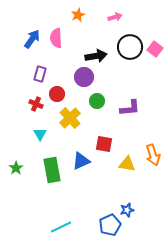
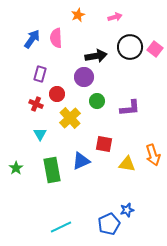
blue pentagon: moved 1 px left, 1 px up
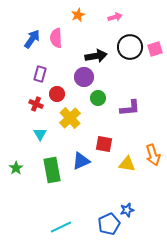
pink square: rotated 35 degrees clockwise
green circle: moved 1 px right, 3 px up
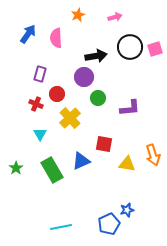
blue arrow: moved 4 px left, 5 px up
green rectangle: rotated 20 degrees counterclockwise
cyan line: rotated 15 degrees clockwise
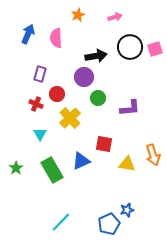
blue arrow: rotated 12 degrees counterclockwise
cyan line: moved 5 px up; rotated 35 degrees counterclockwise
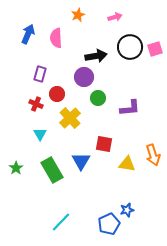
blue triangle: rotated 36 degrees counterclockwise
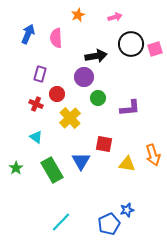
black circle: moved 1 px right, 3 px up
cyan triangle: moved 4 px left, 3 px down; rotated 24 degrees counterclockwise
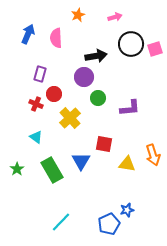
red circle: moved 3 px left
green star: moved 1 px right, 1 px down
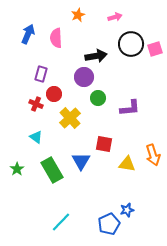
purple rectangle: moved 1 px right
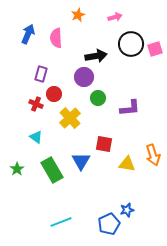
cyan line: rotated 25 degrees clockwise
